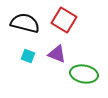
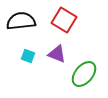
black semicircle: moved 4 px left, 2 px up; rotated 20 degrees counterclockwise
green ellipse: rotated 60 degrees counterclockwise
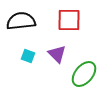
red square: moved 5 px right; rotated 30 degrees counterclockwise
purple triangle: rotated 24 degrees clockwise
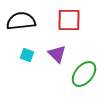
cyan square: moved 1 px left, 1 px up
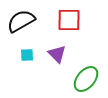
black semicircle: rotated 24 degrees counterclockwise
cyan square: rotated 24 degrees counterclockwise
green ellipse: moved 2 px right, 5 px down
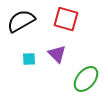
red square: moved 3 px left, 1 px up; rotated 15 degrees clockwise
cyan square: moved 2 px right, 4 px down
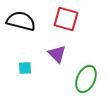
black semicircle: rotated 44 degrees clockwise
cyan square: moved 4 px left, 9 px down
green ellipse: rotated 16 degrees counterclockwise
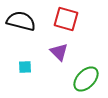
purple triangle: moved 2 px right, 2 px up
cyan square: moved 1 px up
green ellipse: rotated 20 degrees clockwise
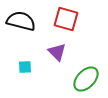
purple triangle: moved 2 px left
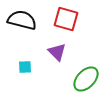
black semicircle: moved 1 px right, 1 px up
